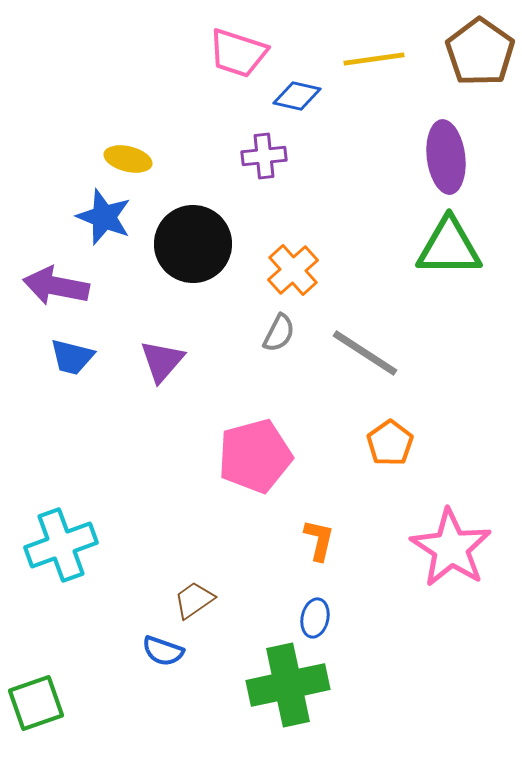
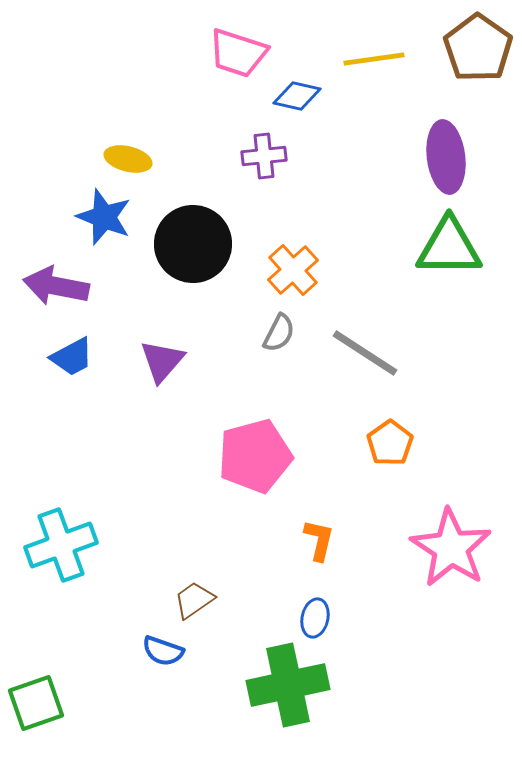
brown pentagon: moved 2 px left, 4 px up
blue trapezoid: rotated 42 degrees counterclockwise
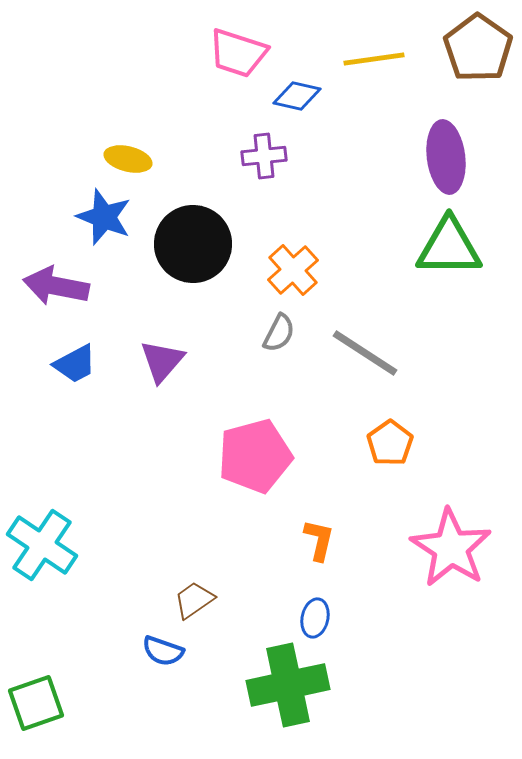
blue trapezoid: moved 3 px right, 7 px down
cyan cross: moved 19 px left; rotated 36 degrees counterclockwise
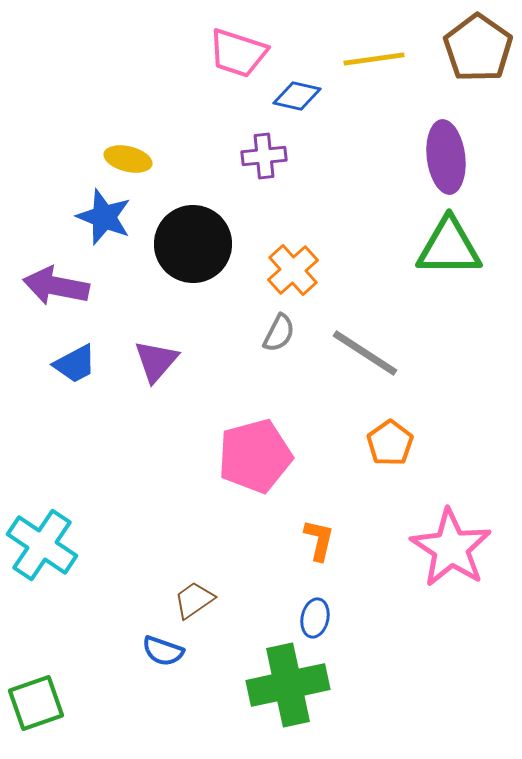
purple triangle: moved 6 px left
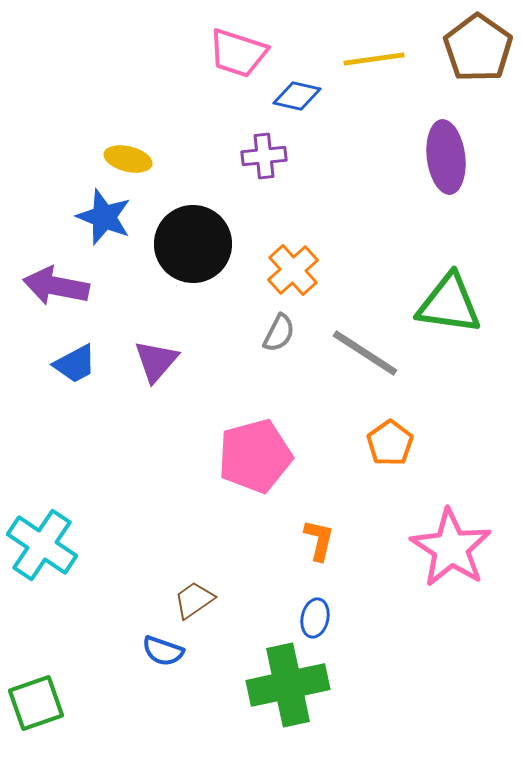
green triangle: moved 57 px down; rotated 8 degrees clockwise
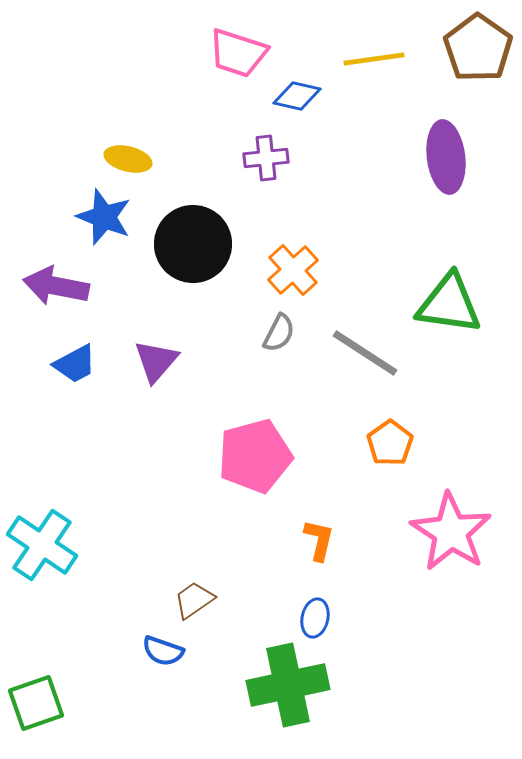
purple cross: moved 2 px right, 2 px down
pink star: moved 16 px up
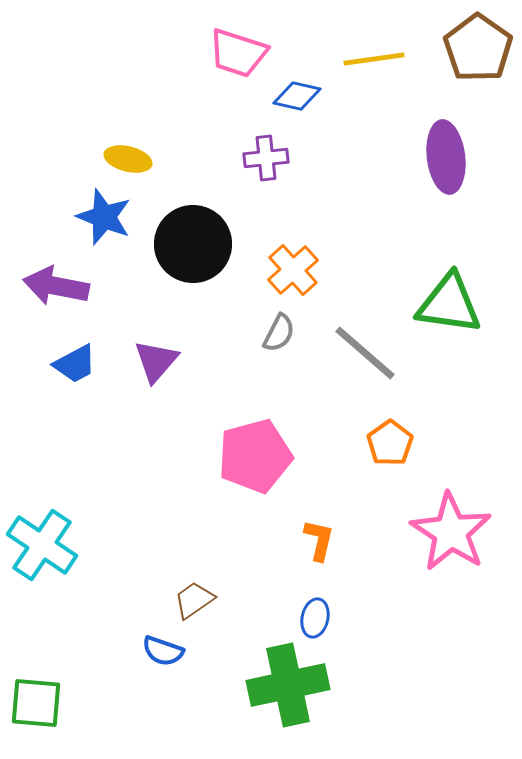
gray line: rotated 8 degrees clockwise
green square: rotated 24 degrees clockwise
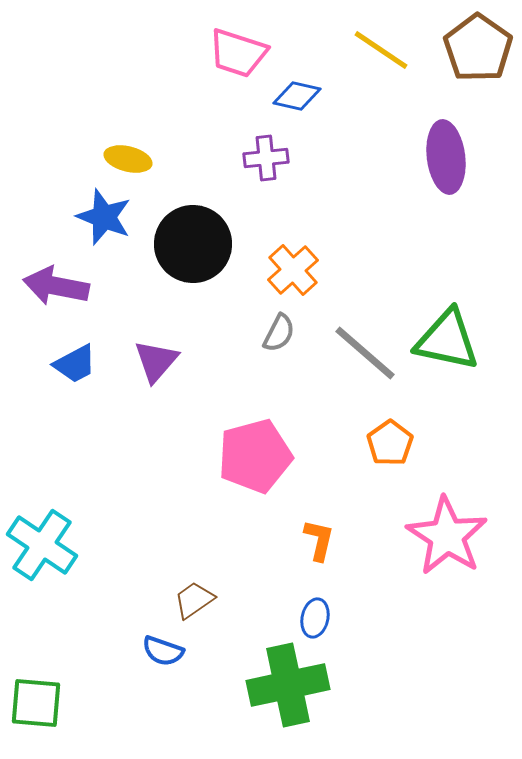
yellow line: moved 7 px right, 9 px up; rotated 42 degrees clockwise
green triangle: moved 2 px left, 36 px down; rotated 4 degrees clockwise
pink star: moved 4 px left, 4 px down
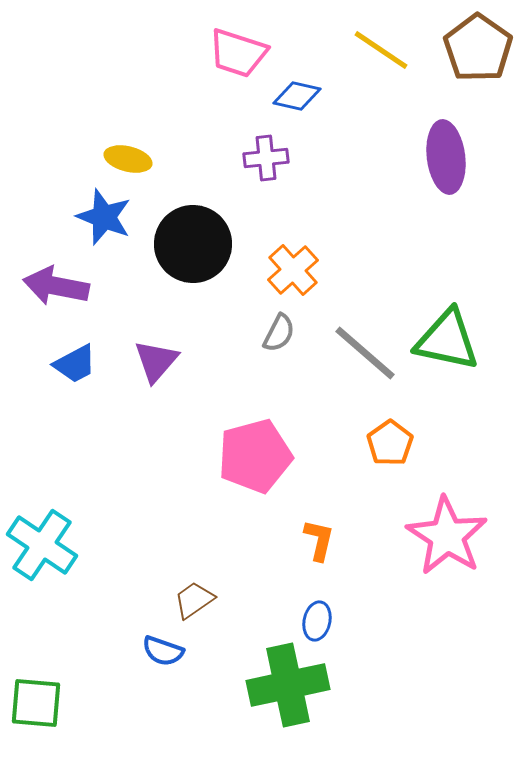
blue ellipse: moved 2 px right, 3 px down
